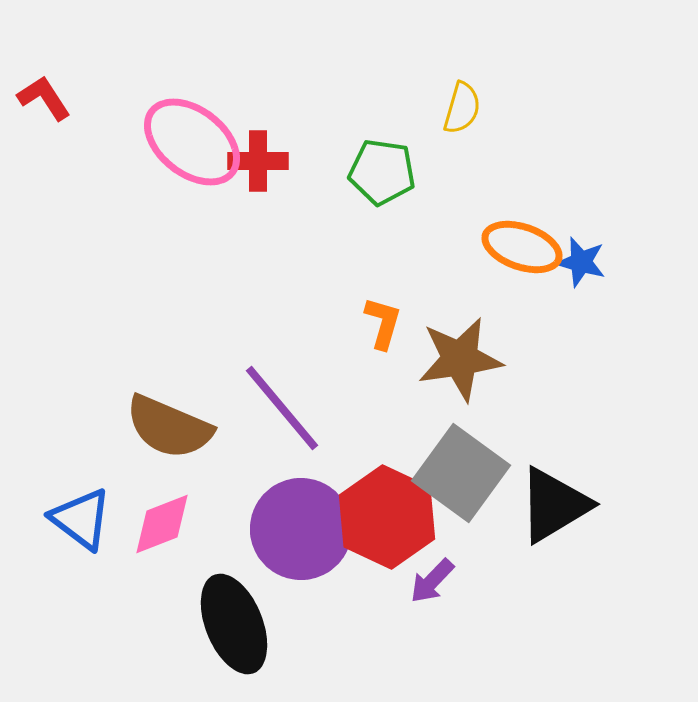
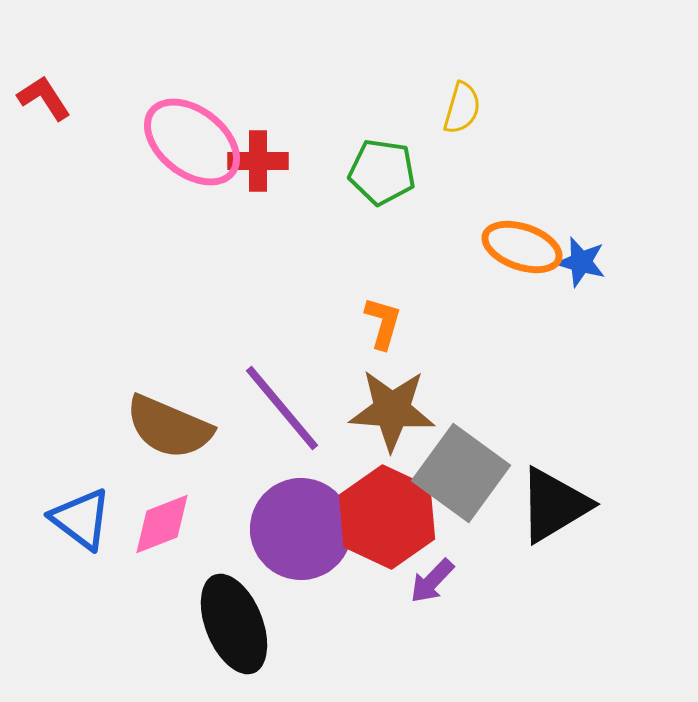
brown star: moved 68 px left, 51 px down; rotated 12 degrees clockwise
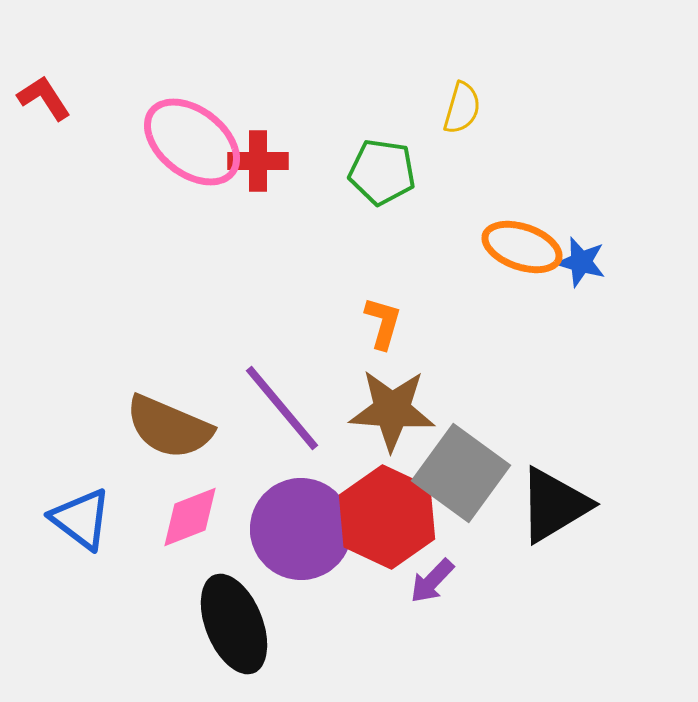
pink diamond: moved 28 px right, 7 px up
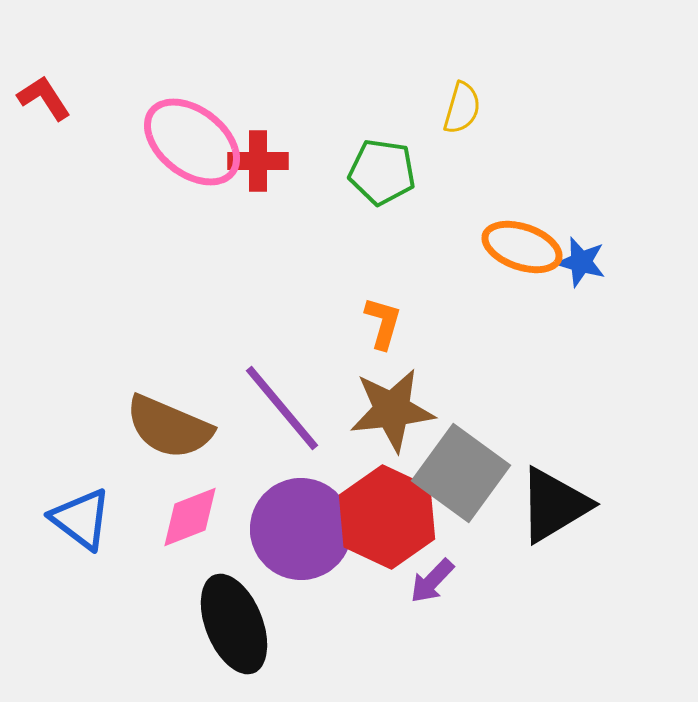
brown star: rotated 10 degrees counterclockwise
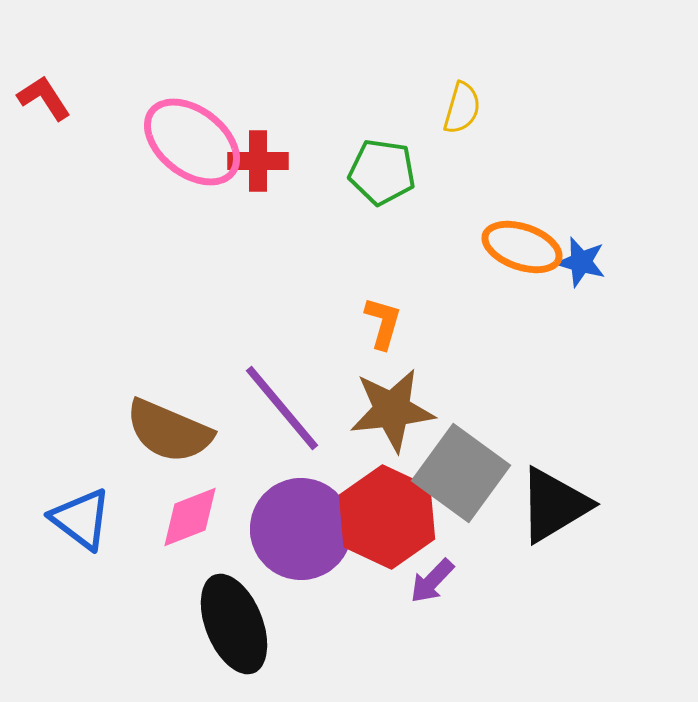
brown semicircle: moved 4 px down
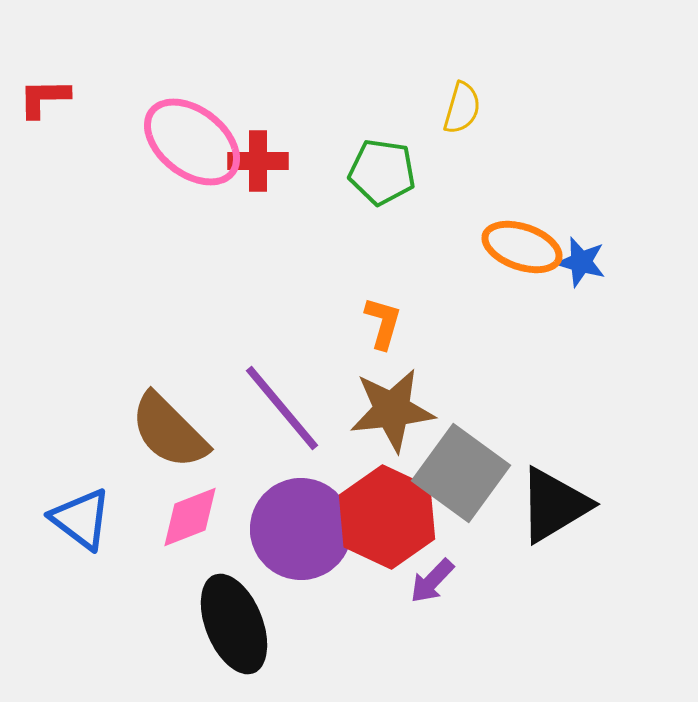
red L-shape: rotated 58 degrees counterclockwise
brown semicircle: rotated 22 degrees clockwise
